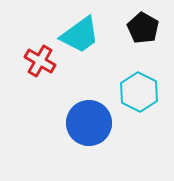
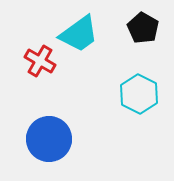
cyan trapezoid: moved 1 px left, 1 px up
cyan hexagon: moved 2 px down
blue circle: moved 40 px left, 16 px down
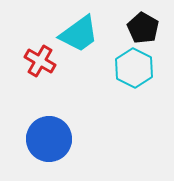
cyan hexagon: moved 5 px left, 26 px up
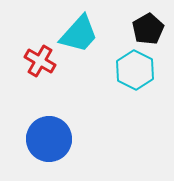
black pentagon: moved 5 px right, 1 px down; rotated 12 degrees clockwise
cyan trapezoid: rotated 12 degrees counterclockwise
cyan hexagon: moved 1 px right, 2 px down
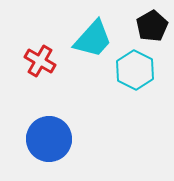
black pentagon: moved 4 px right, 3 px up
cyan trapezoid: moved 14 px right, 5 px down
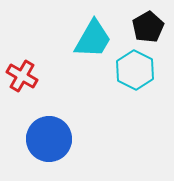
black pentagon: moved 4 px left, 1 px down
cyan trapezoid: rotated 12 degrees counterclockwise
red cross: moved 18 px left, 15 px down
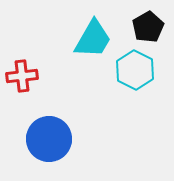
red cross: rotated 36 degrees counterclockwise
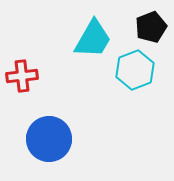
black pentagon: moved 3 px right; rotated 8 degrees clockwise
cyan hexagon: rotated 12 degrees clockwise
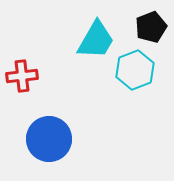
cyan trapezoid: moved 3 px right, 1 px down
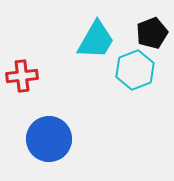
black pentagon: moved 1 px right, 6 px down
